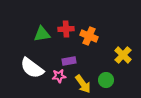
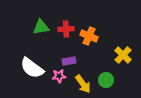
green triangle: moved 1 px left, 7 px up
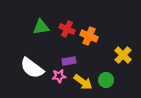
red cross: moved 1 px right; rotated 28 degrees clockwise
yellow arrow: moved 2 px up; rotated 18 degrees counterclockwise
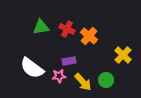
orange cross: rotated 18 degrees clockwise
yellow arrow: rotated 12 degrees clockwise
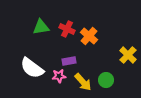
yellow cross: moved 5 px right
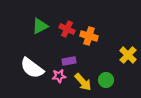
green triangle: moved 1 px left, 1 px up; rotated 18 degrees counterclockwise
orange cross: rotated 24 degrees counterclockwise
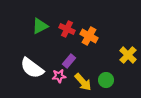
orange cross: rotated 12 degrees clockwise
purple rectangle: rotated 40 degrees counterclockwise
